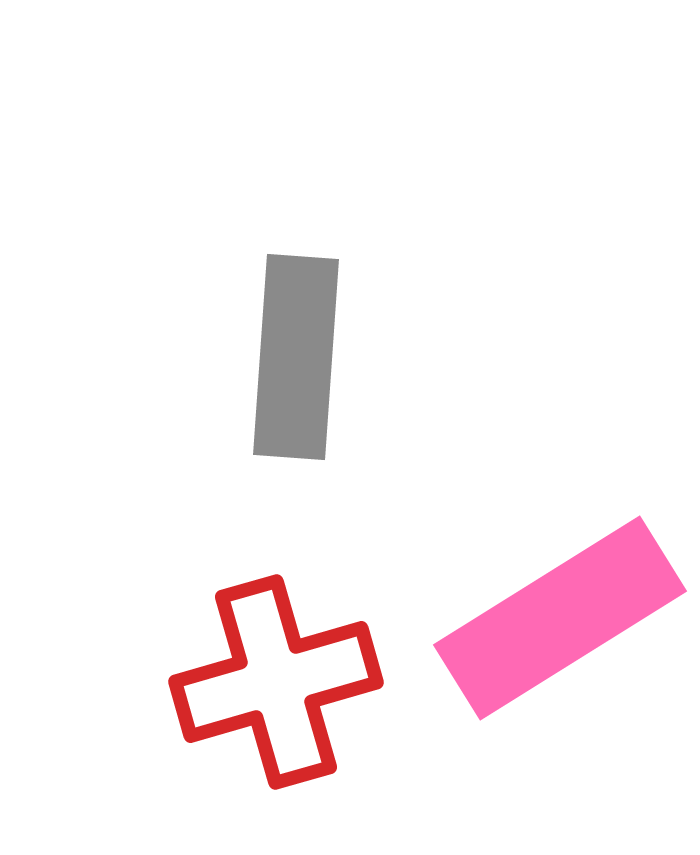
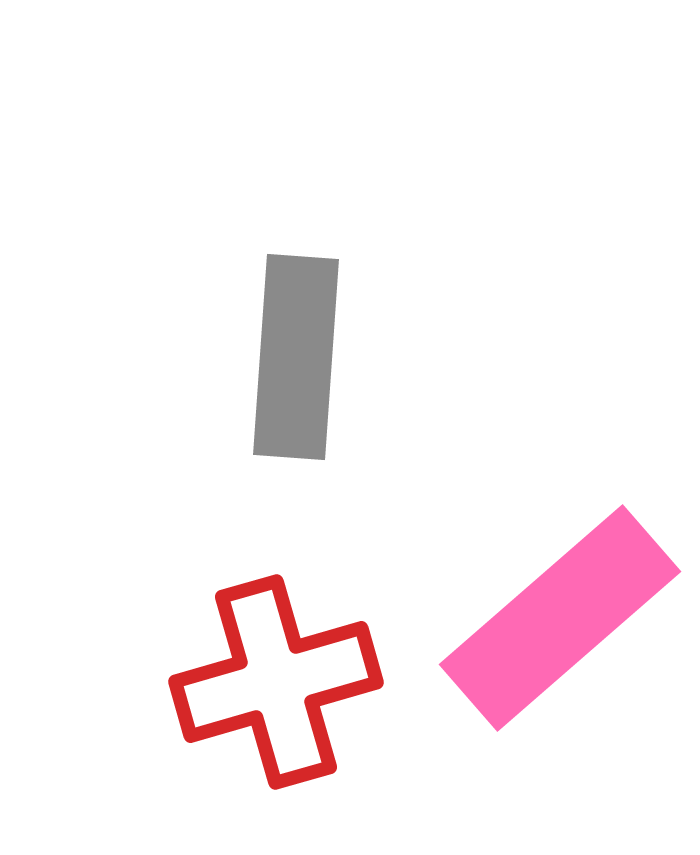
pink rectangle: rotated 9 degrees counterclockwise
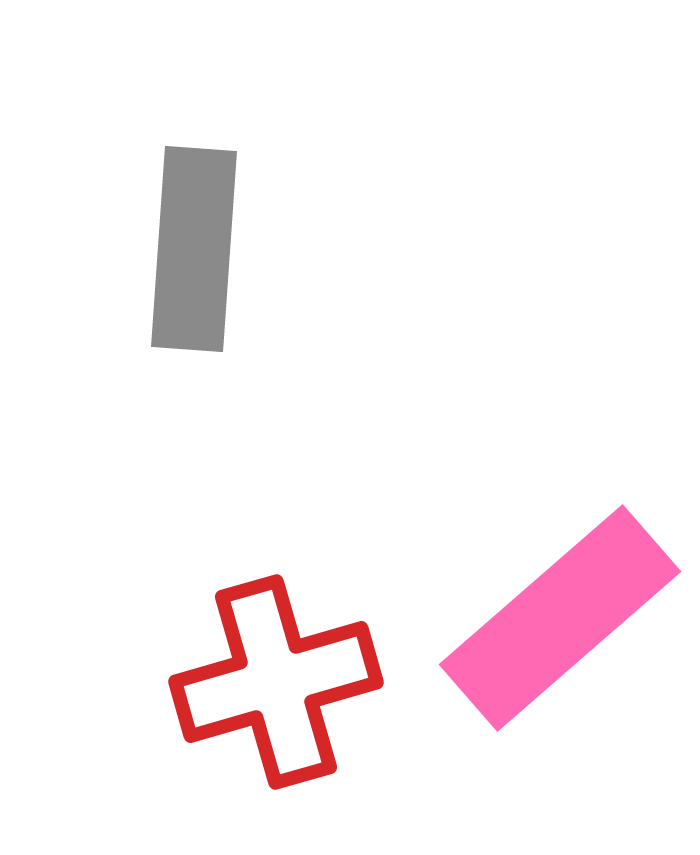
gray rectangle: moved 102 px left, 108 px up
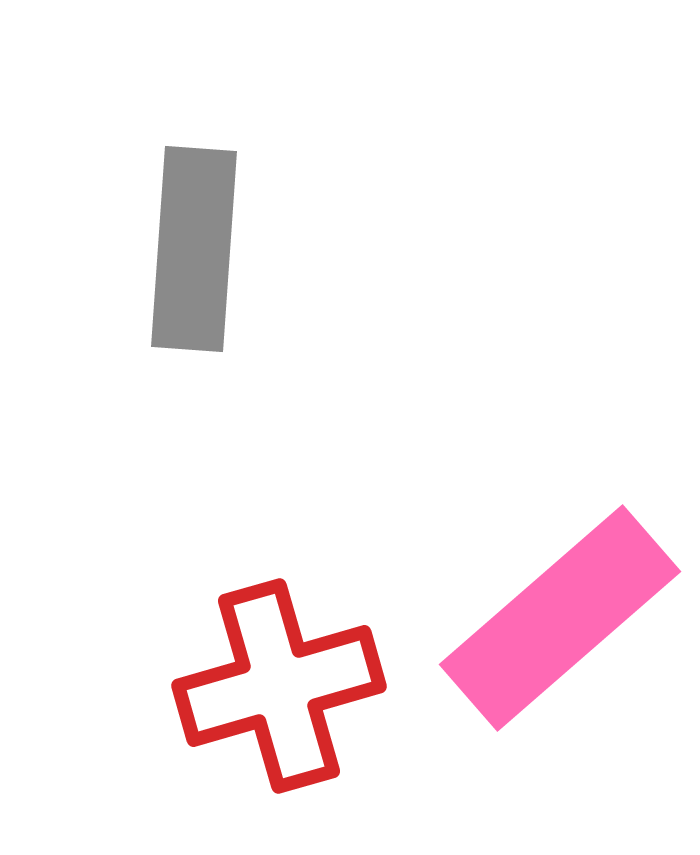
red cross: moved 3 px right, 4 px down
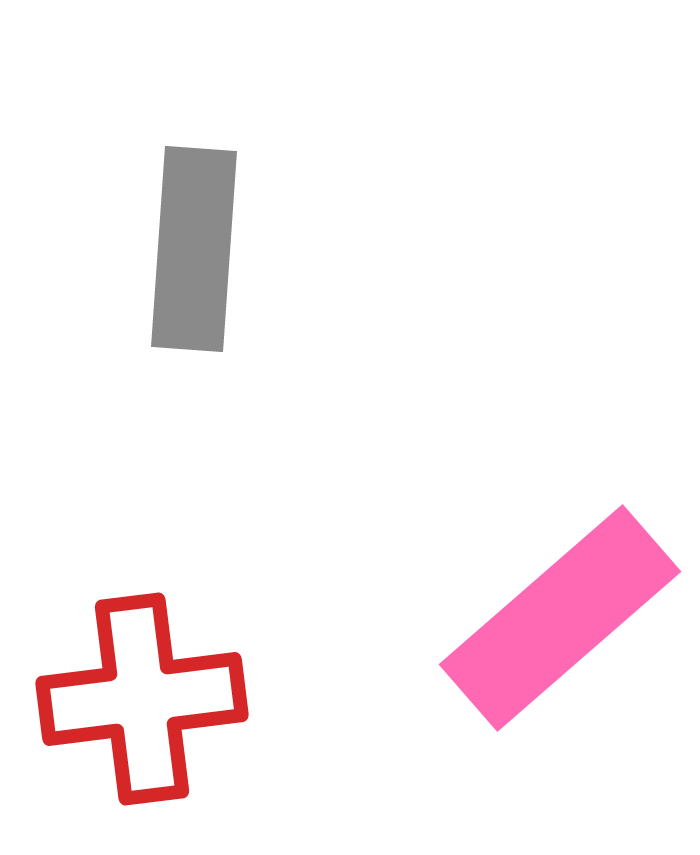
red cross: moved 137 px left, 13 px down; rotated 9 degrees clockwise
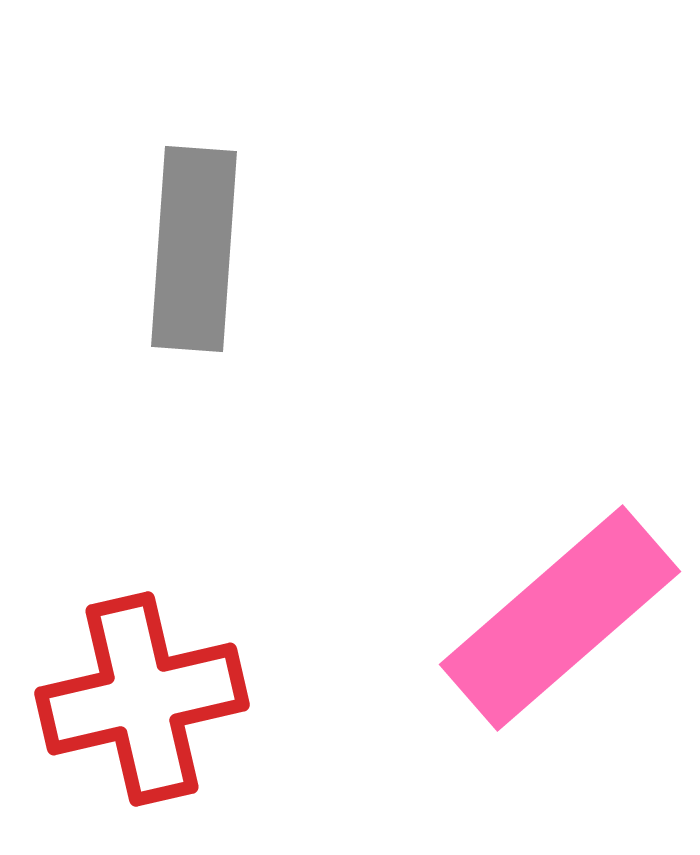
red cross: rotated 6 degrees counterclockwise
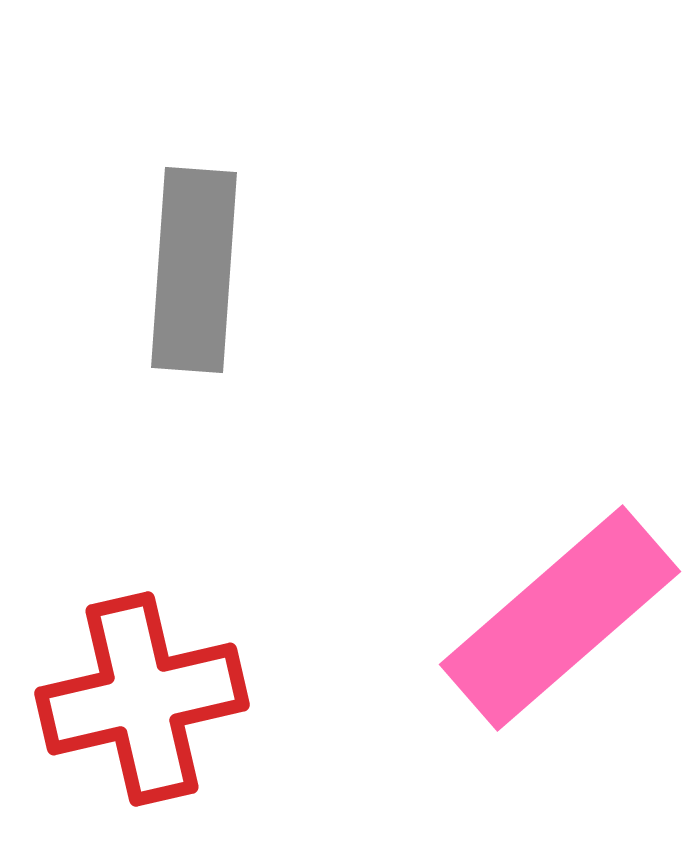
gray rectangle: moved 21 px down
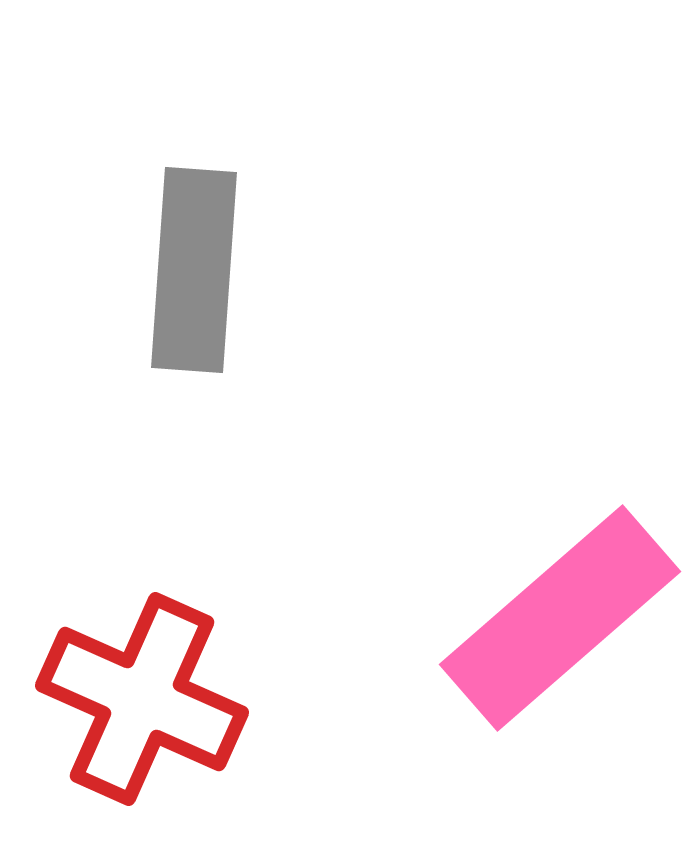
red cross: rotated 37 degrees clockwise
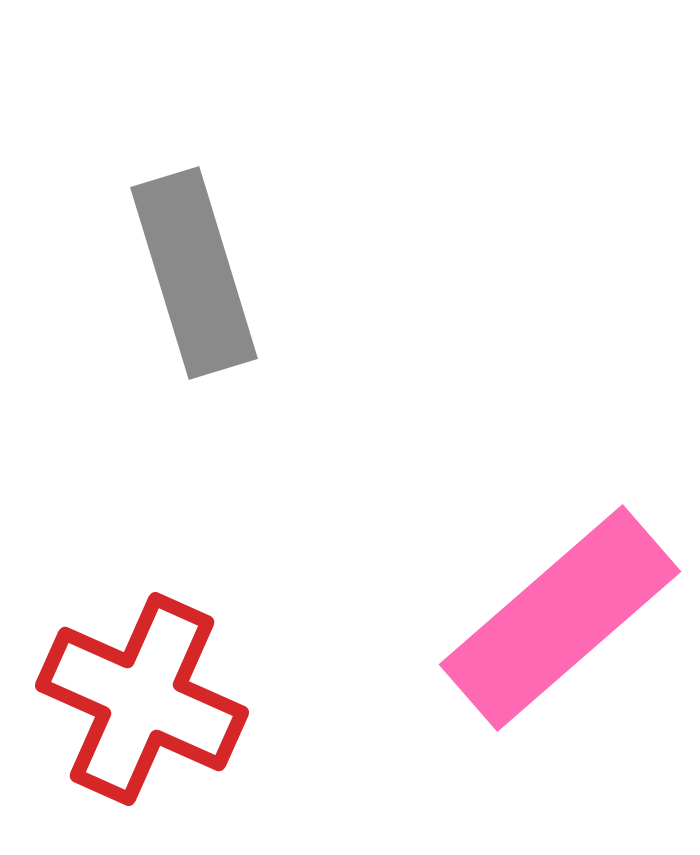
gray rectangle: moved 3 px down; rotated 21 degrees counterclockwise
